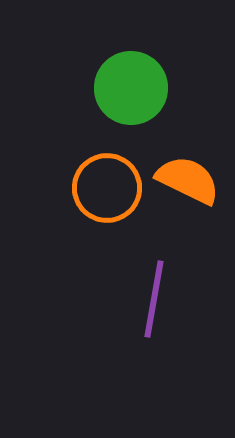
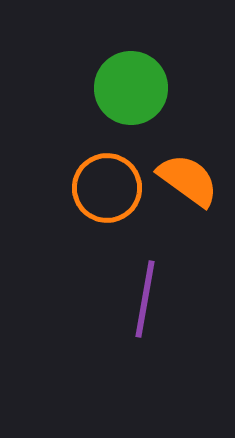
orange semicircle: rotated 10 degrees clockwise
purple line: moved 9 px left
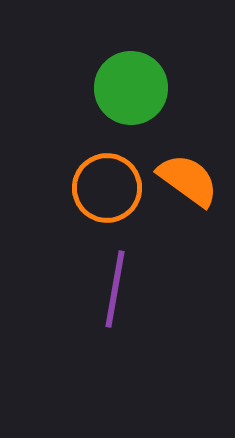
purple line: moved 30 px left, 10 px up
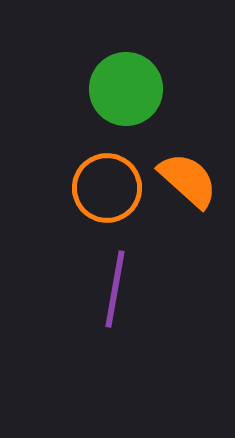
green circle: moved 5 px left, 1 px down
orange semicircle: rotated 6 degrees clockwise
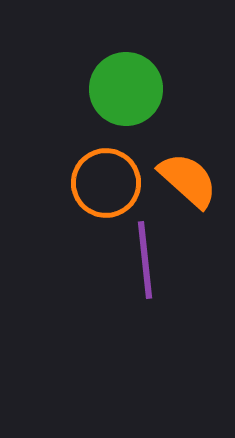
orange circle: moved 1 px left, 5 px up
purple line: moved 30 px right, 29 px up; rotated 16 degrees counterclockwise
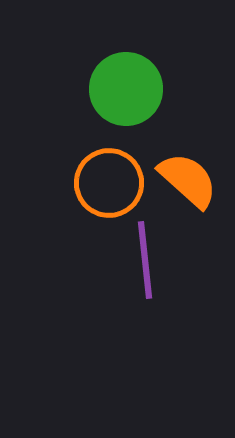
orange circle: moved 3 px right
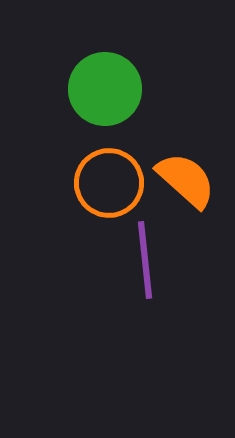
green circle: moved 21 px left
orange semicircle: moved 2 px left
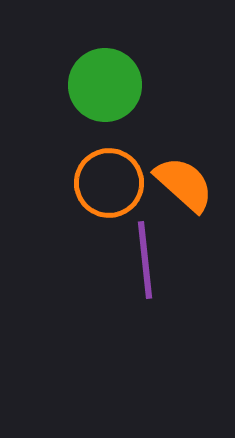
green circle: moved 4 px up
orange semicircle: moved 2 px left, 4 px down
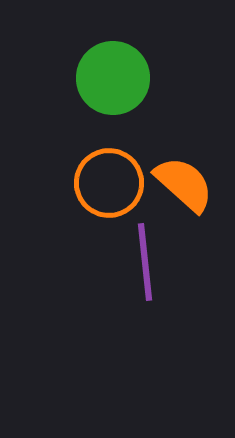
green circle: moved 8 px right, 7 px up
purple line: moved 2 px down
